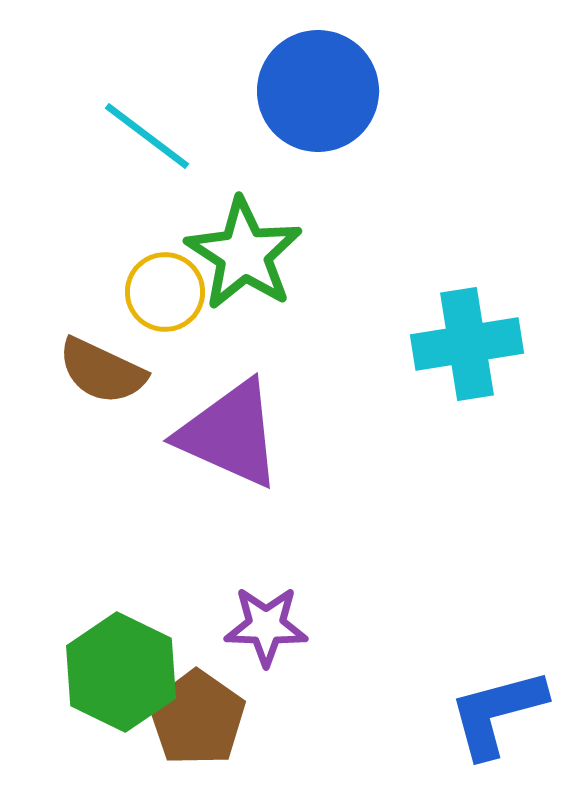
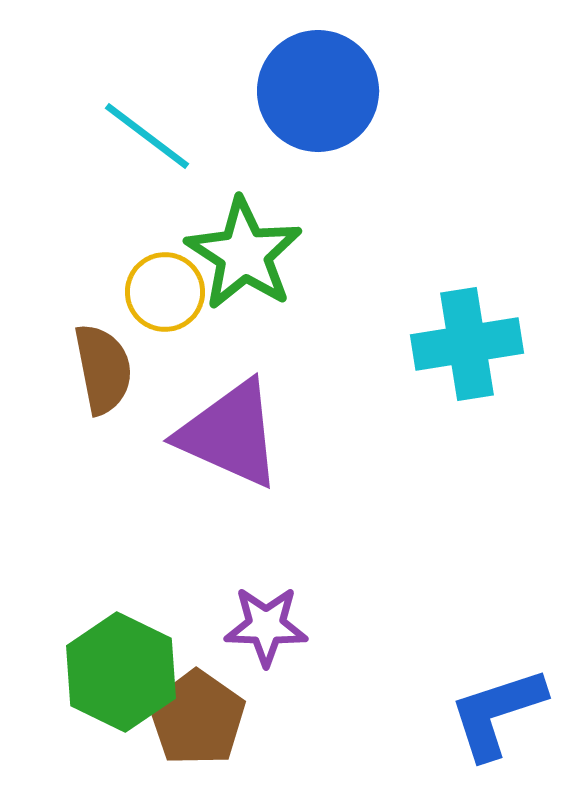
brown semicircle: moved 1 px right, 2 px up; rotated 126 degrees counterclockwise
blue L-shape: rotated 3 degrees counterclockwise
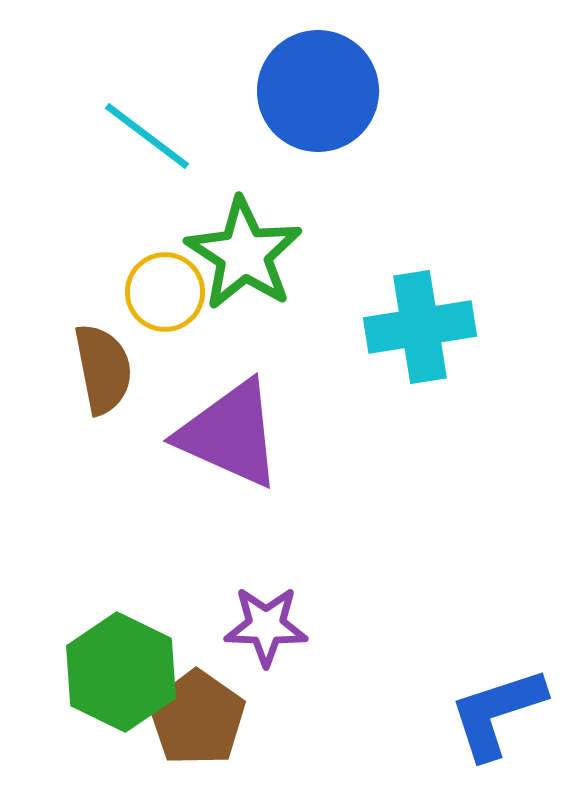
cyan cross: moved 47 px left, 17 px up
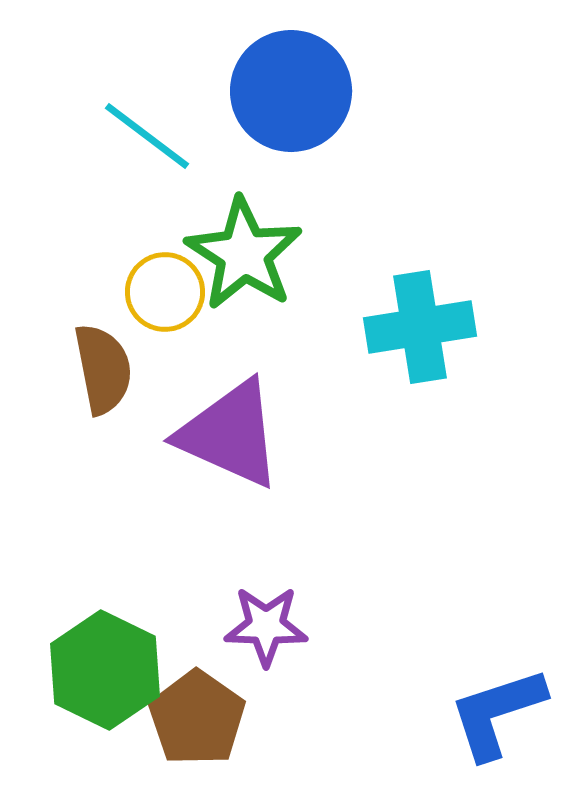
blue circle: moved 27 px left
green hexagon: moved 16 px left, 2 px up
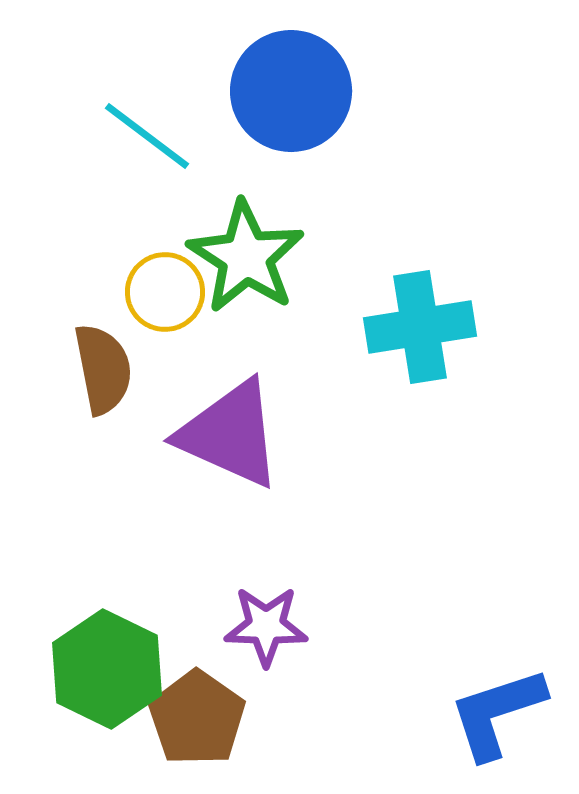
green star: moved 2 px right, 3 px down
green hexagon: moved 2 px right, 1 px up
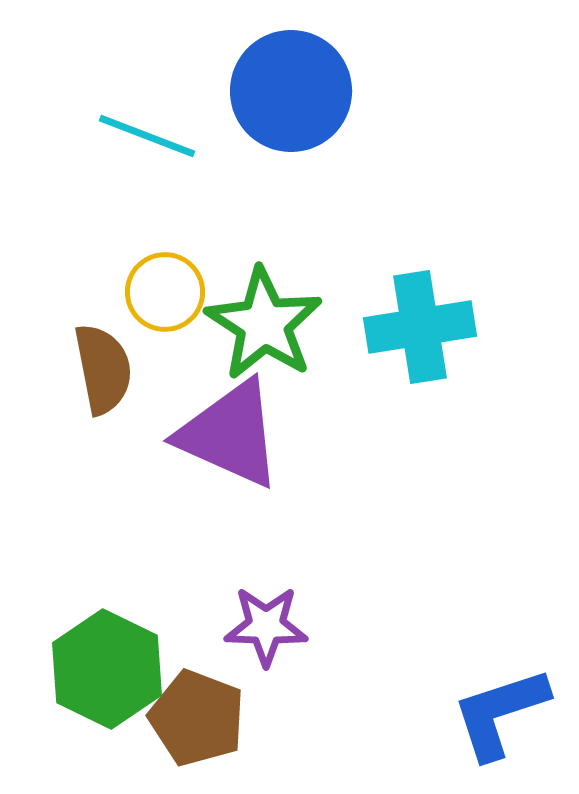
cyan line: rotated 16 degrees counterclockwise
green star: moved 18 px right, 67 px down
blue L-shape: moved 3 px right
brown pentagon: rotated 14 degrees counterclockwise
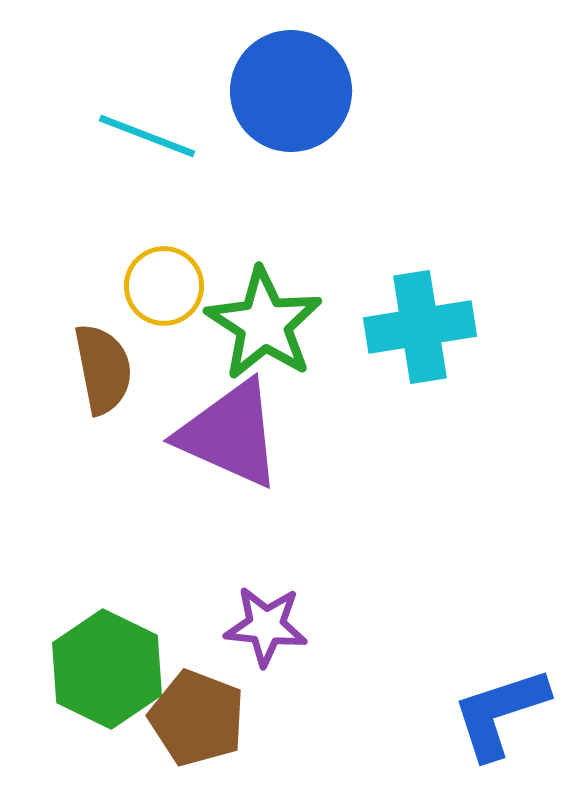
yellow circle: moved 1 px left, 6 px up
purple star: rotated 4 degrees clockwise
